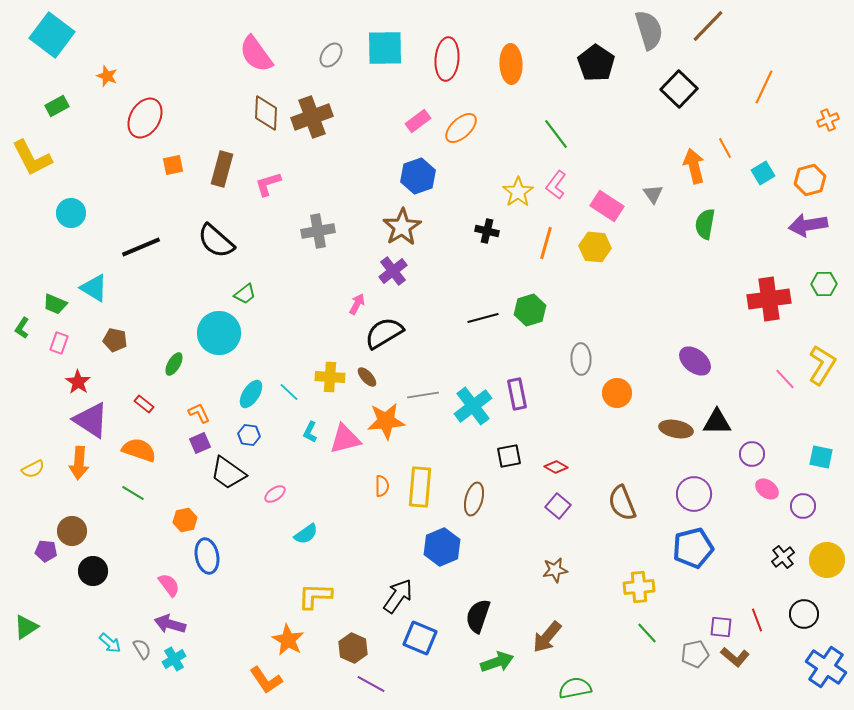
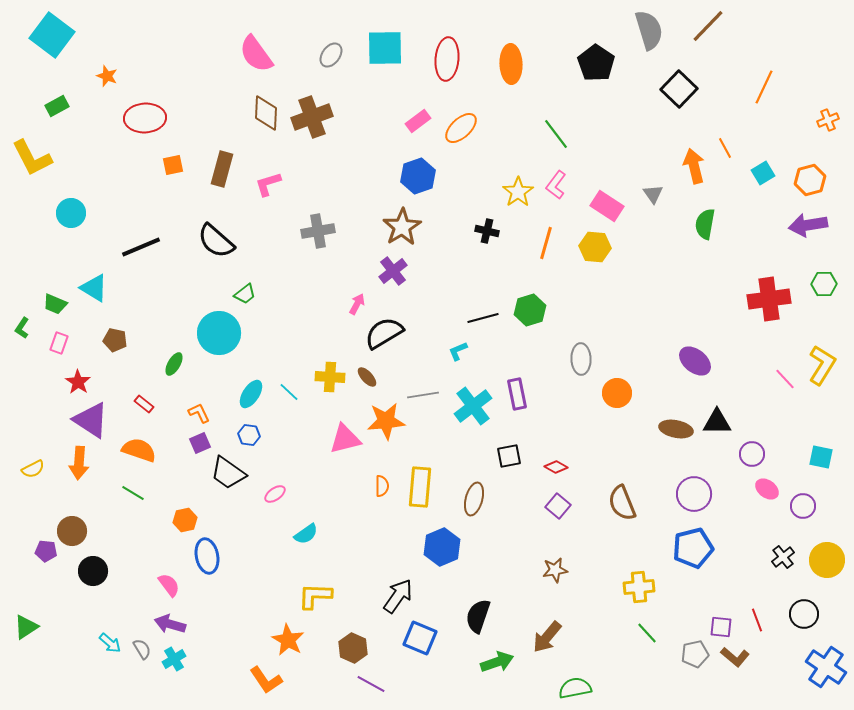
red ellipse at (145, 118): rotated 57 degrees clockwise
cyan L-shape at (310, 432): moved 148 px right, 81 px up; rotated 40 degrees clockwise
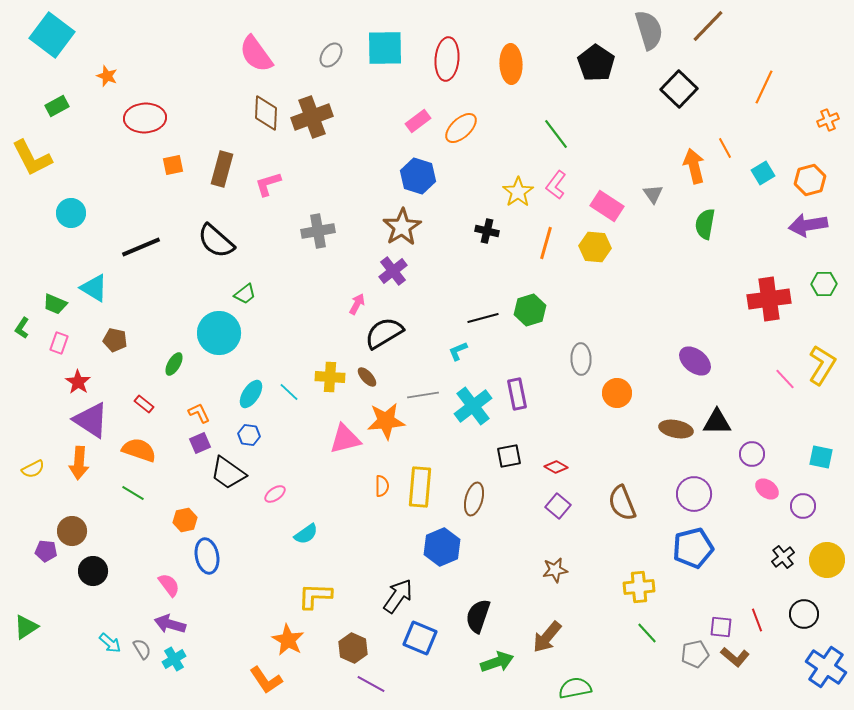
blue hexagon at (418, 176): rotated 24 degrees counterclockwise
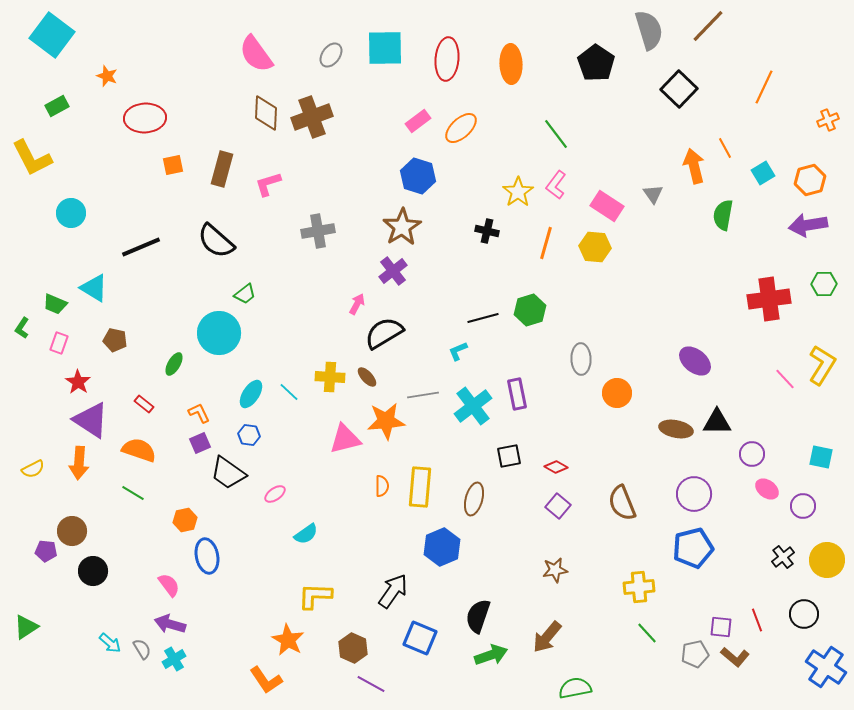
green semicircle at (705, 224): moved 18 px right, 9 px up
black arrow at (398, 596): moved 5 px left, 5 px up
green arrow at (497, 662): moved 6 px left, 7 px up
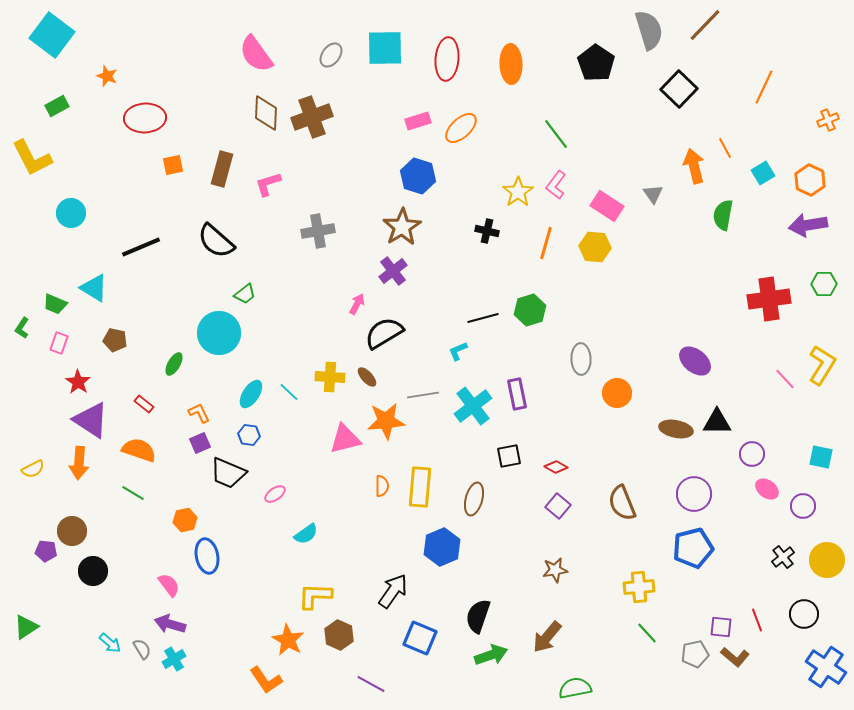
brown line at (708, 26): moved 3 px left, 1 px up
pink rectangle at (418, 121): rotated 20 degrees clockwise
orange hexagon at (810, 180): rotated 20 degrees counterclockwise
black trapezoid at (228, 473): rotated 12 degrees counterclockwise
brown hexagon at (353, 648): moved 14 px left, 13 px up
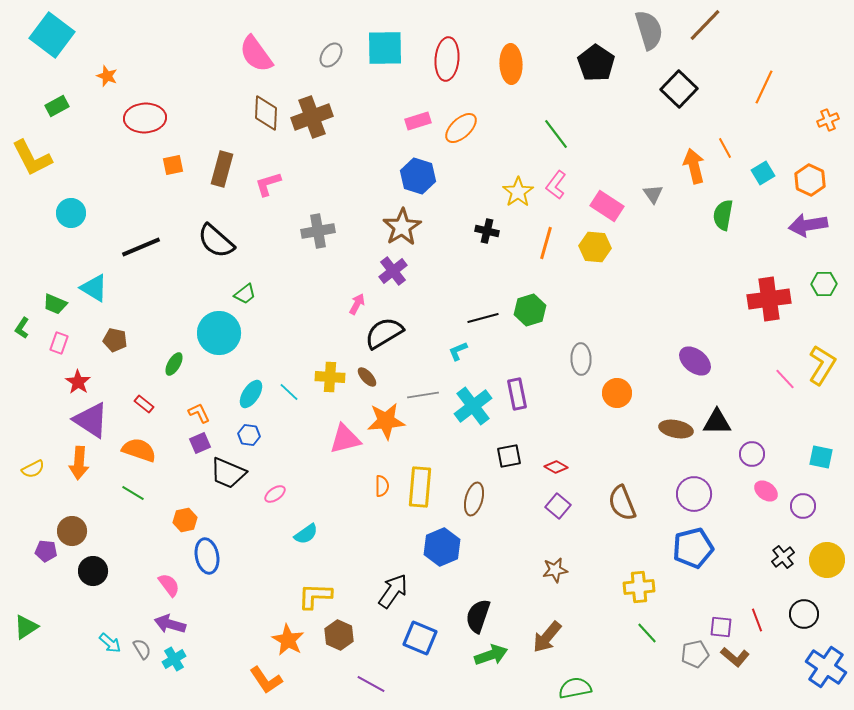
pink ellipse at (767, 489): moved 1 px left, 2 px down
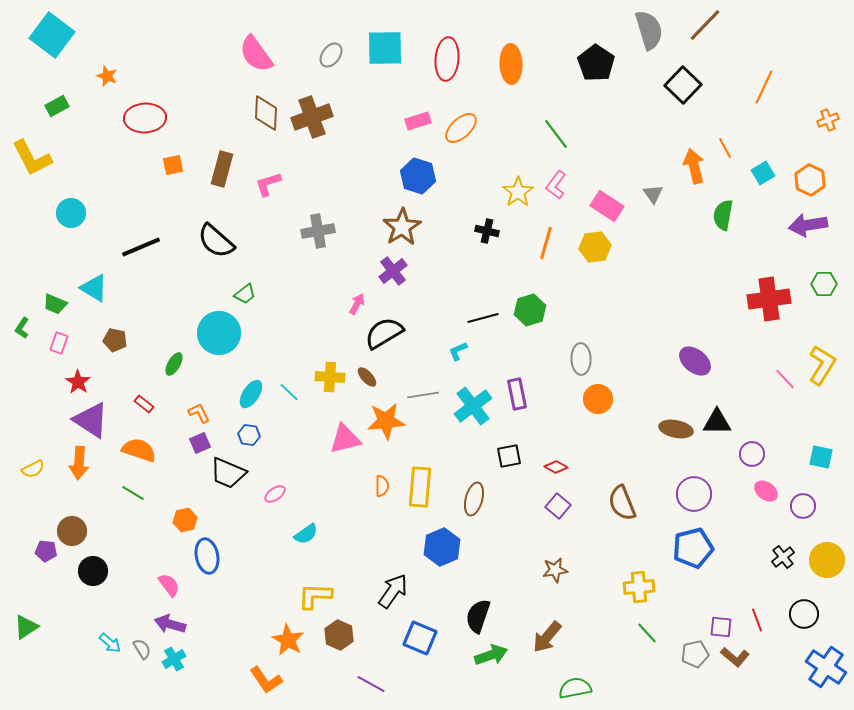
black square at (679, 89): moved 4 px right, 4 px up
yellow hexagon at (595, 247): rotated 12 degrees counterclockwise
orange circle at (617, 393): moved 19 px left, 6 px down
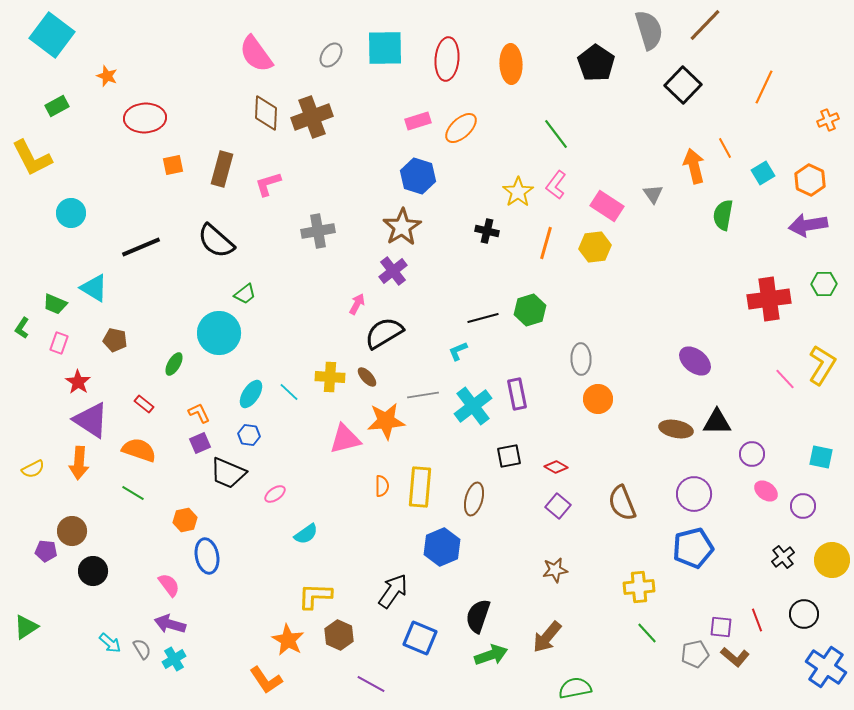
yellow circle at (827, 560): moved 5 px right
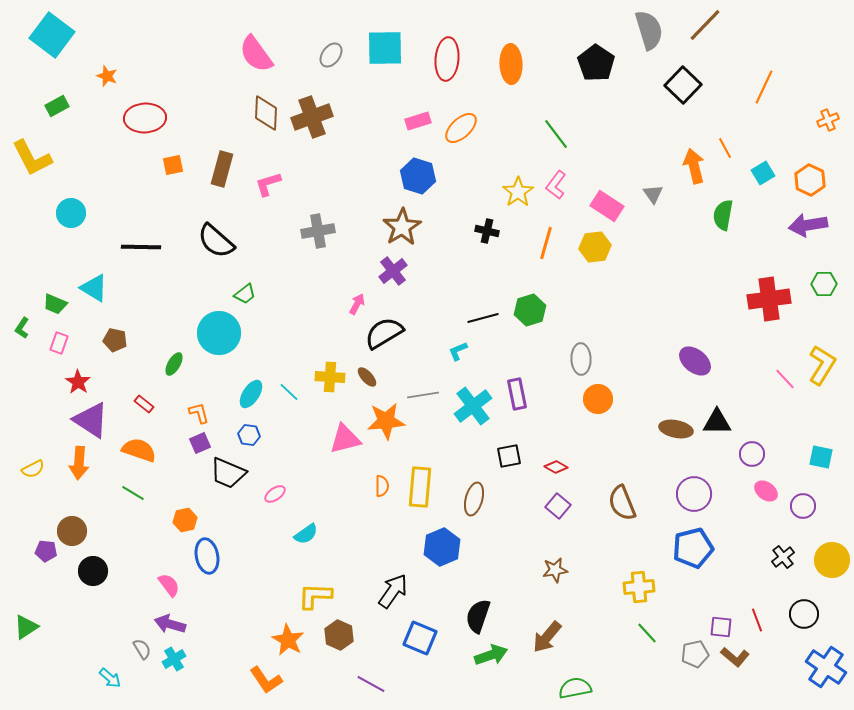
black line at (141, 247): rotated 24 degrees clockwise
orange L-shape at (199, 413): rotated 10 degrees clockwise
cyan arrow at (110, 643): moved 35 px down
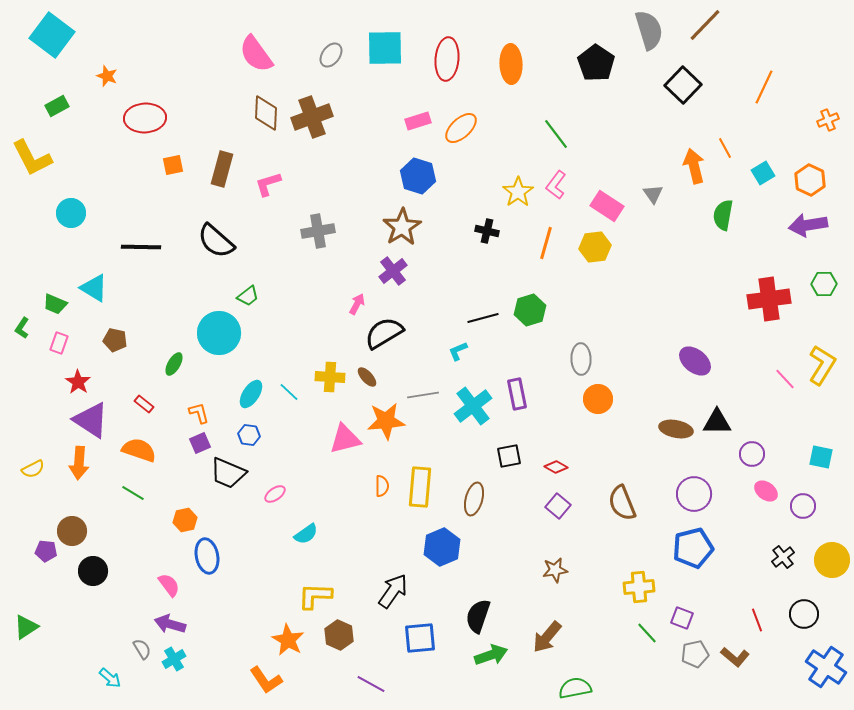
green trapezoid at (245, 294): moved 3 px right, 2 px down
purple square at (721, 627): moved 39 px left, 9 px up; rotated 15 degrees clockwise
blue square at (420, 638): rotated 28 degrees counterclockwise
